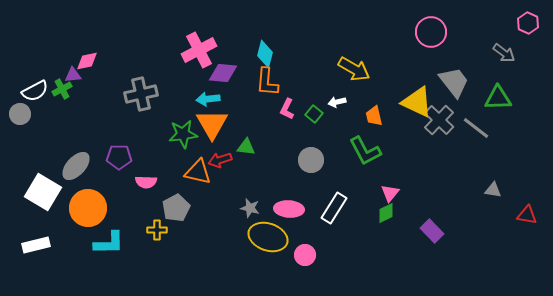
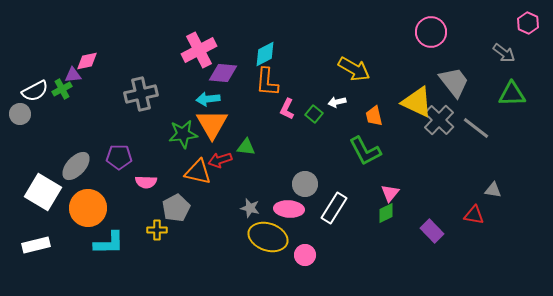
cyan diamond at (265, 54): rotated 48 degrees clockwise
green triangle at (498, 98): moved 14 px right, 4 px up
gray circle at (311, 160): moved 6 px left, 24 px down
red triangle at (527, 215): moved 53 px left
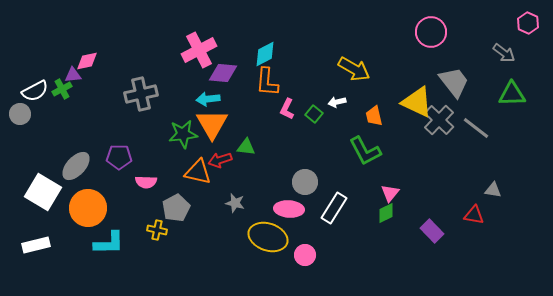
gray circle at (305, 184): moved 2 px up
gray star at (250, 208): moved 15 px left, 5 px up
yellow cross at (157, 230): rotated 12 degrees clockwise
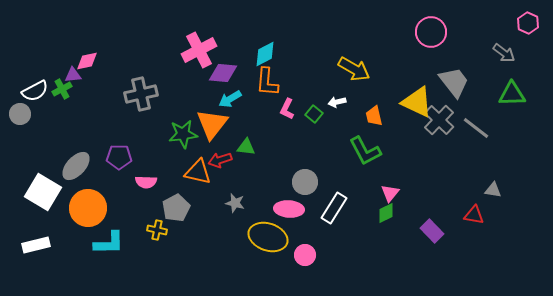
cyan arrow at (208, 99): moved 22 px right; rotated 25 degrees counterclockwise
orange triangle at (212, 124): rotated 8 degrees clockwise
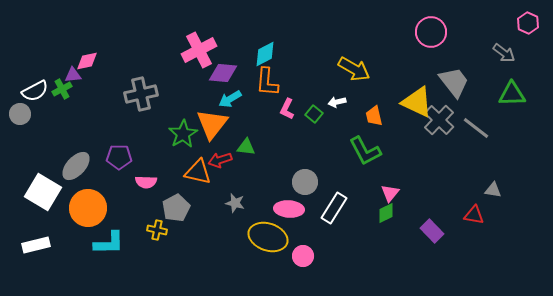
green star at (183, 134): rotated 24 degrees counterclockwise
pink circle at (305, 255): moved 2 px left, 1 px down
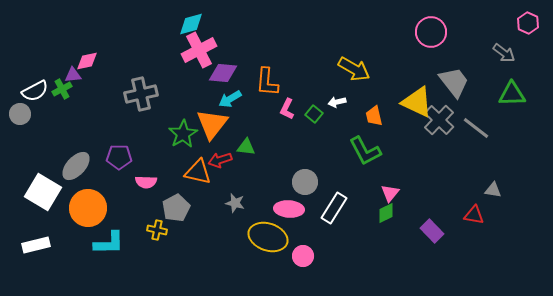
cyan diamond at (265, 54): moved 74 px left, 30 px up; rotated 12 degrees clockwise
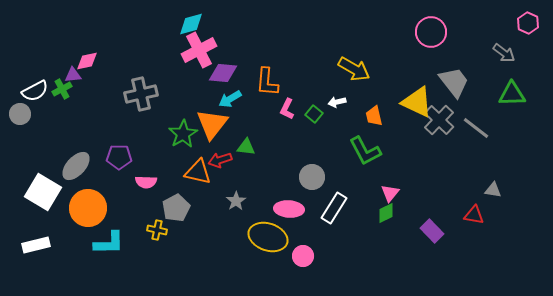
gray circle at (305, 182): moved 7 px right, 5 px up
gray star at (235, 203): moved 1 px right, 2 px up; rotated 24 degrees clockwise
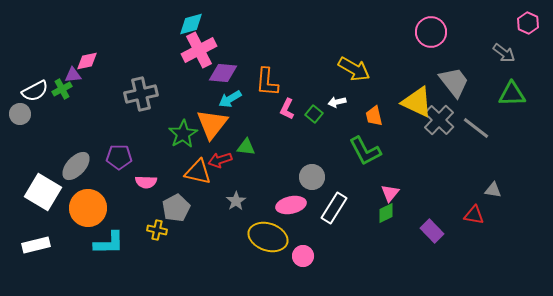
pink ellipse at (289, 209): moved 2 px right, 4 px up; rotated 16 degrees counterclockwise
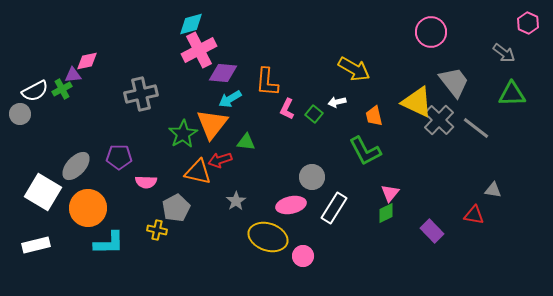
green triangle at (246, 147): moved 5 px up
